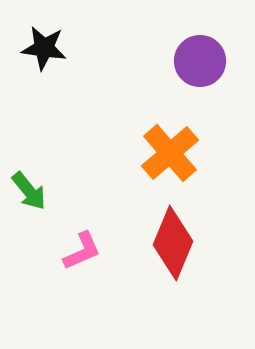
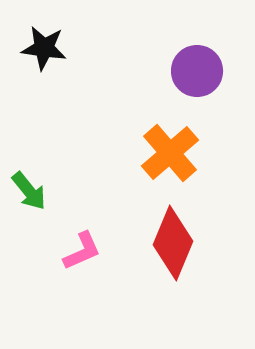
purple circle: moved 3 px left, 10 px down
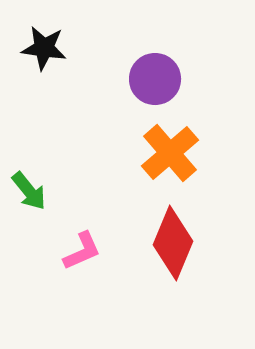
purple circle: moved 42 px left, 8 px down
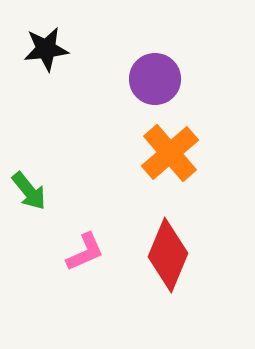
black star: moved 2 px right, 1 px down; rotated 15 degrees counterclockwise
red diamond: moved 5 px left, 12 px down
pink L-shape: moved 3 px right, 1 px down
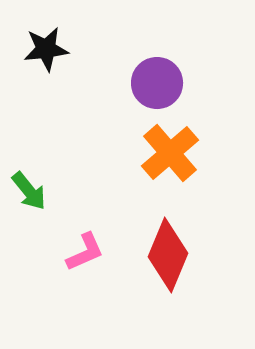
purple circle: moved 2 px right, 4 px down
